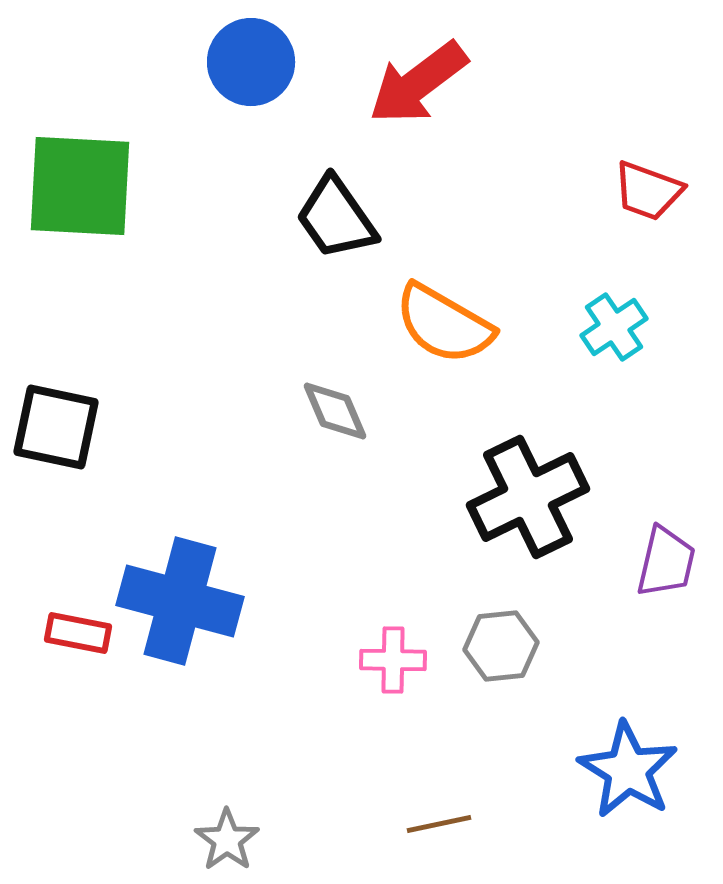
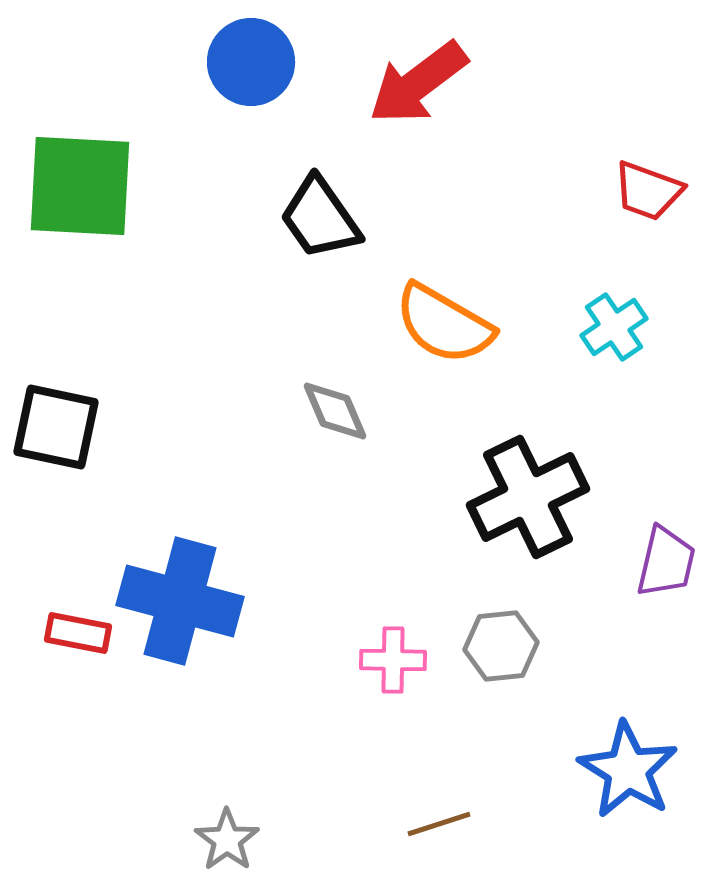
black trapezoid: moved 16 px left
brown line: rotated 6 degrees counterclockwise
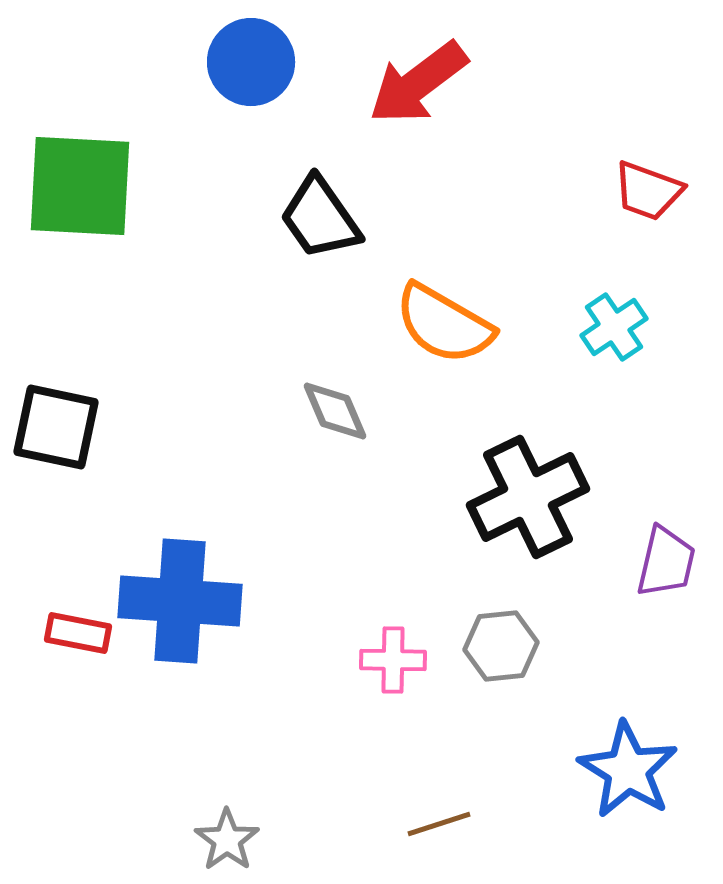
blue cross: rotated 11 degrees counterclockwise
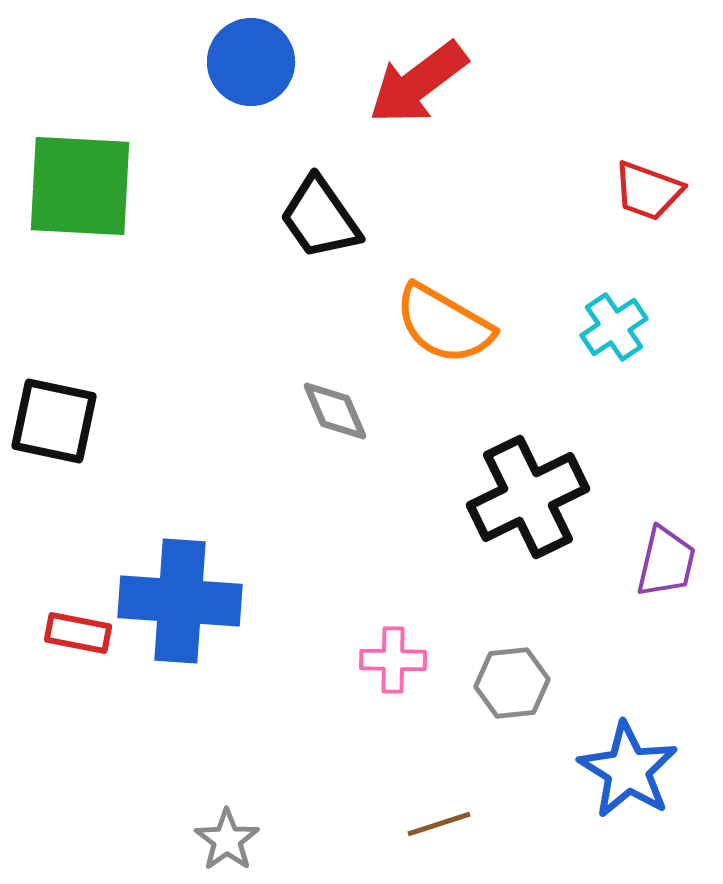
black square: moved 2 px left, 6 px up
gray hexagon: moved 11 px right, 37 px down
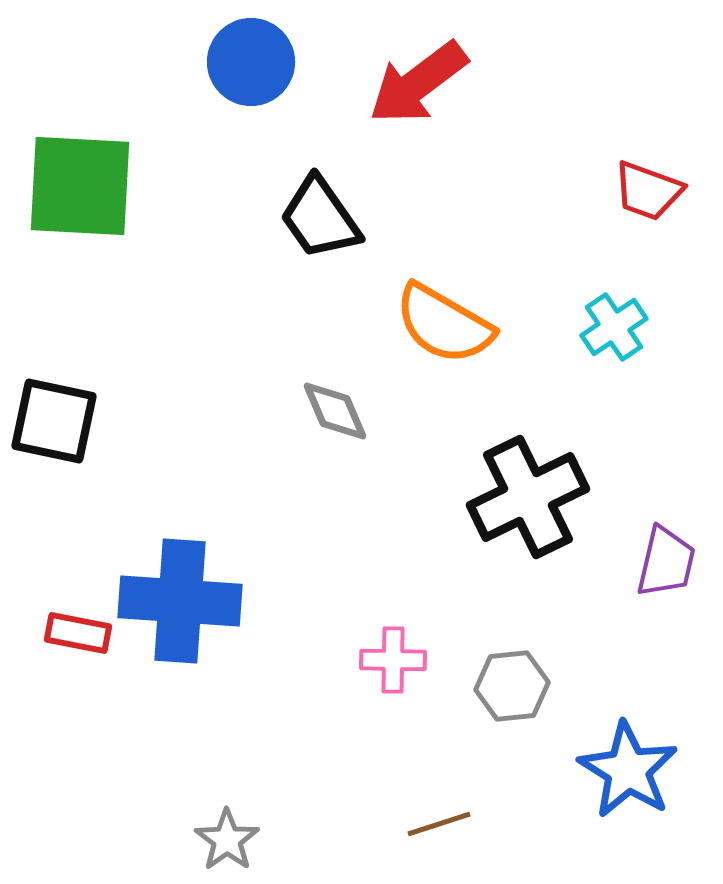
gray hexagon: moved 3 px down
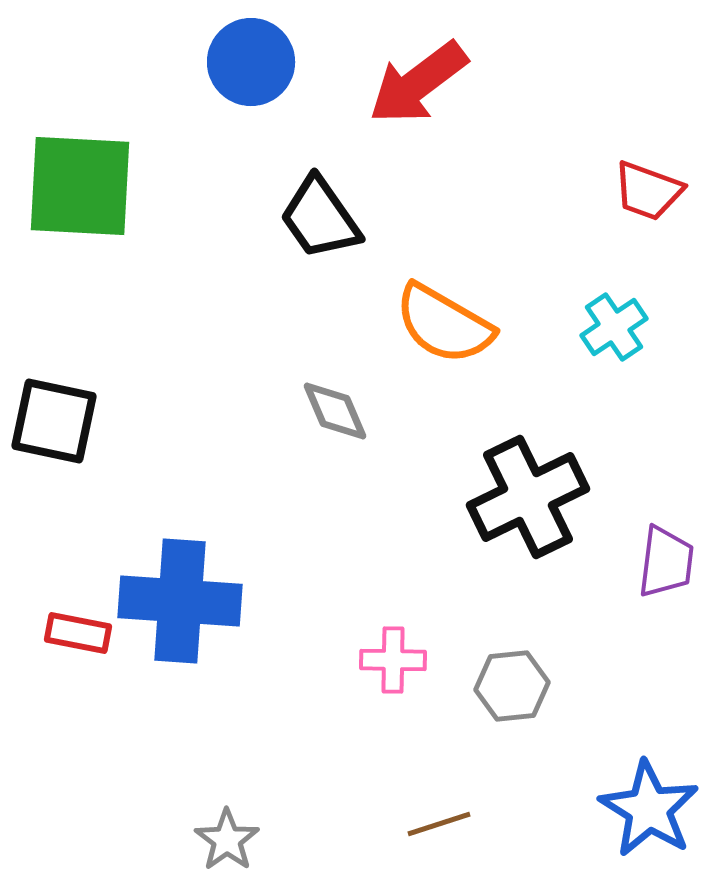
purple trapezoid: rotated 6 degrees counterclockwise
blue star: moved 21 px right, 39 px down
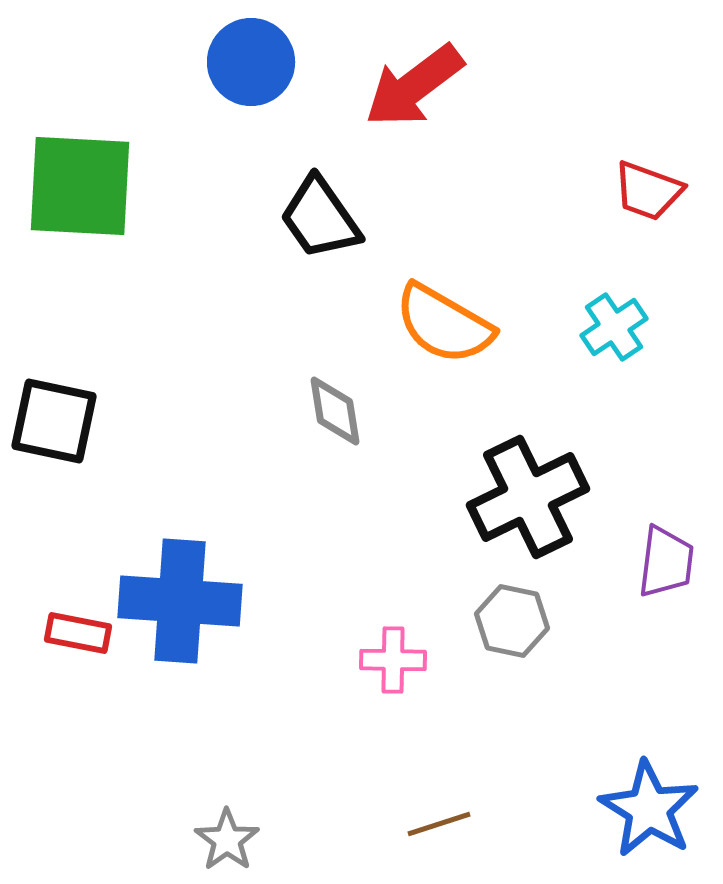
red arrow: moved 4 px left, 3 px down
gray diamond: rotated 14 degrees clockwise
gray hexagon: moved 65 px up; rotated 18 degrees clockwise
